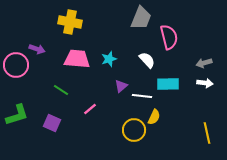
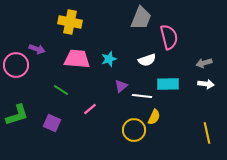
white semicircle: rotated 114 degrees clockwise
white arrow: moved 1 px right, 1 px down
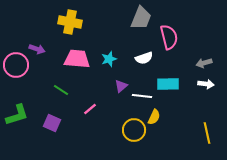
white semicircle: moved 3 px left, 2 px up
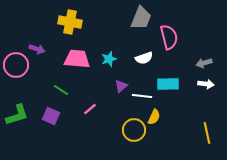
purple square: moved 1 px left, 7 px up
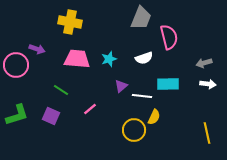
white arrow: moved 2 px right
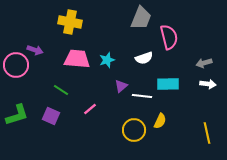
purple arrow: moved 2 px left, 1 px down
cyan star: moved 2 px left, 1 px down
yellow semicircle: moved 6 px right, 4 px down
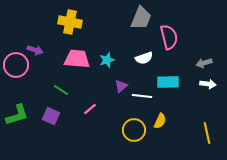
cyan rectangle: moved 2 px up
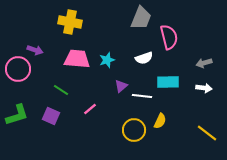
pink circle: moved 2 px right, 4 px down
white arrow: moved 4 px left, 4 px down
yellow line: rotated 40 degrees counterclockwise
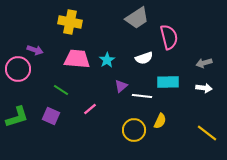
gray trapezoid: moved 4 px left; rotated 35 degrees clockwise
cyan star: rotated 14 degrees counterclockwise
green L-shape: moved 2 px down
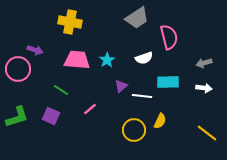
pink trapezoid: moved 1 px down
